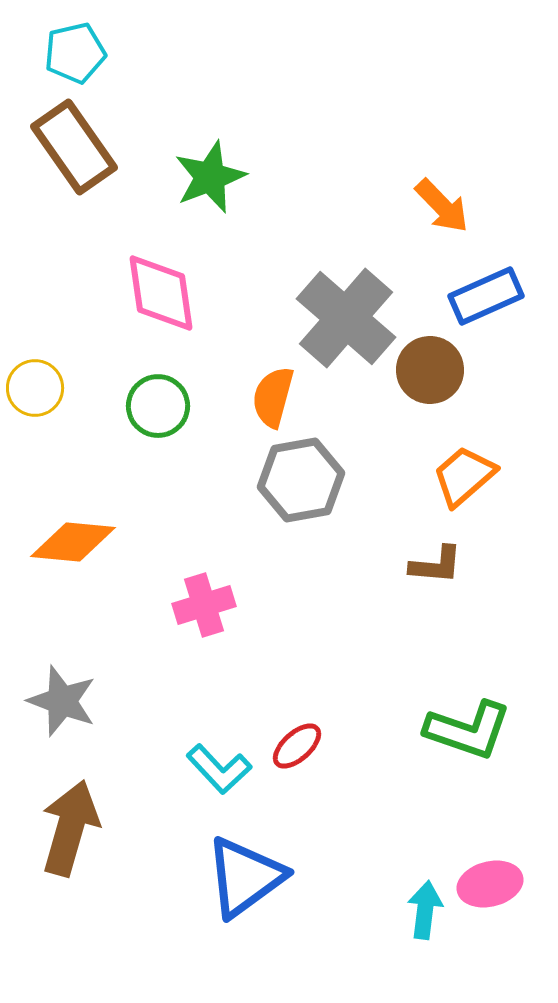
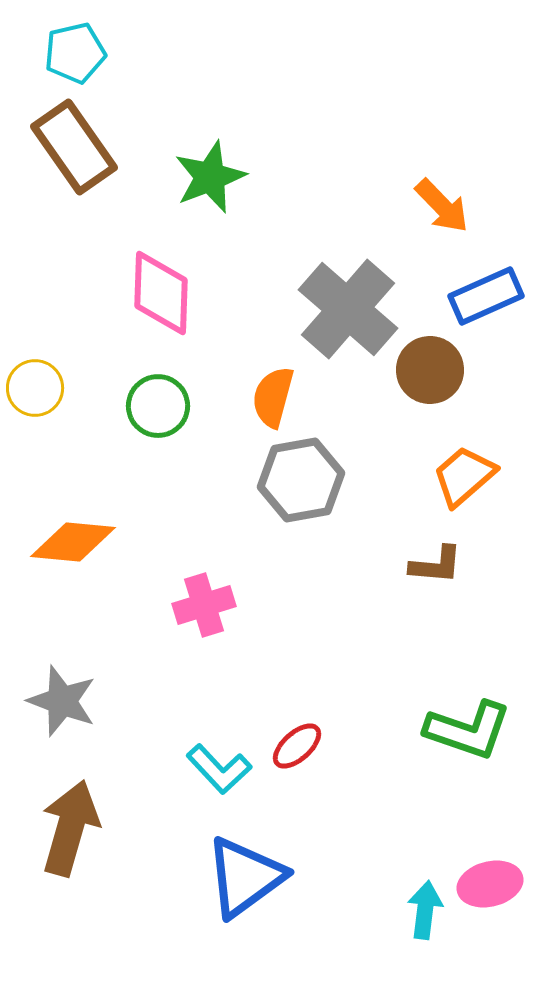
pink diamond: rotated 10 degrees clockwise
gray cross: moved 2 px right, 9 px up
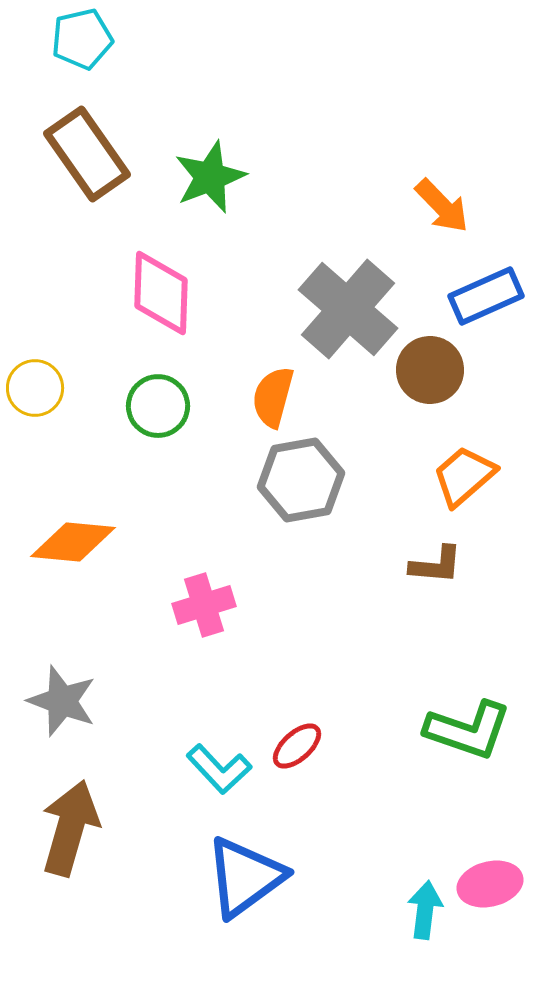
cyan pentagon: moved 7 px right, 14 px up
brown rectangle: moved 13 px right, 7 px down
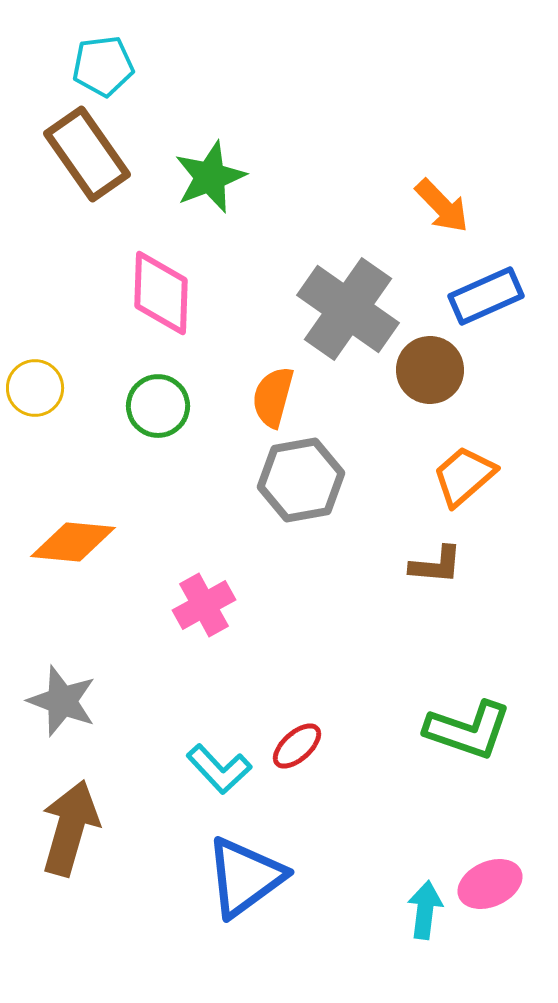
cyan pentagon: moved 21 px right, 27 px down; rotated 6 degrees clockwise
gray cross: rotated 6 degrees counterclockwise
pink cross: rotated 12 degrees counterclockwise
pink ellipse: rotated 10 degrees counterclockwise
